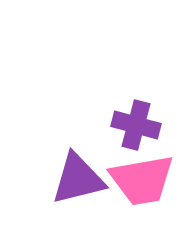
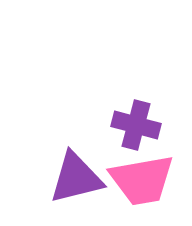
purple triangle: moved 2 px left, 1 px up
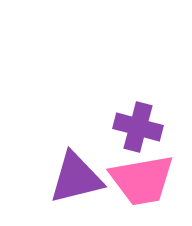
purple cross: moved 2 px right, 2 px down
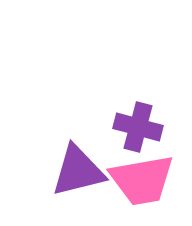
purple triangle: moved 2 px right, 7 px up
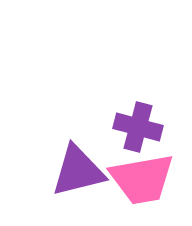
pink trapezoid: moved 1 px up
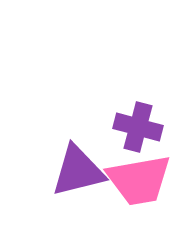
pink trapezoid: moved 3 px left, 1 px down
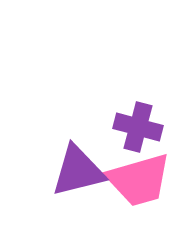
pink trapezoid: rotated 6 degrees counterclockwise
